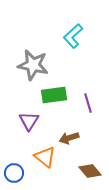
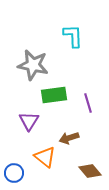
cyan L-shape: rotated 130 degrees clockwise
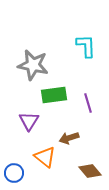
cyan L-shape: moved 13 px right, 10 px down
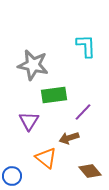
purple line: moved 5 px left, 9 px down; rotated 60 degrees clockwise
orange triangle: moved 1 px right, 1 px down
blue circle: moved 2 px left, 3 px down
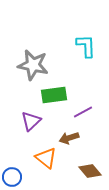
purple line: rotated 18 degrees clockwise
purple triangle: moved 2 px right; rotated 15 degrees clockwise
blue circle: moved 1 px down
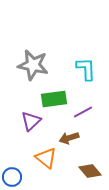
cyan L-shape: moved 23 px down
green rectangle: moved 4 px down
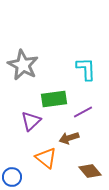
gray star: moved 10 px left; rotated 16 degrees clockwise
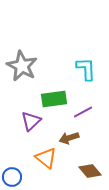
gray star: moved 1 px left, 1 px down
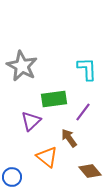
cyan L-shape: moved 1 px right
purple line: rotated 24 degrees counterclockwise
brown arrow: rotated 72 degrees clockwise
orange triangle: moved 1 px right, 1 px up
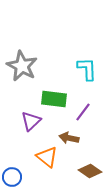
green rectangle: rotated 15 degrees clockwise
brown arrow: rotated 42 degrees counterclockwise
brown diamond: rotated 15 degrees counterclockwise
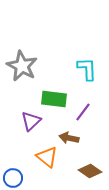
blue circle: moved 1 px right, 1 px down
